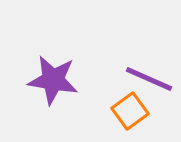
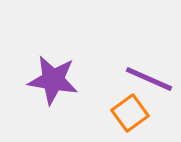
orange square: moved 2 px down
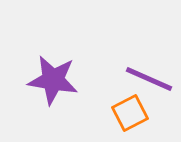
orange square: rotated 9 degrees clockwise
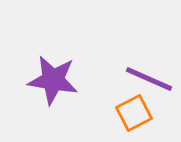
orange square: moved 4 px right
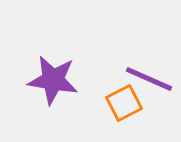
orange square: moved 10 px left, 10 px up
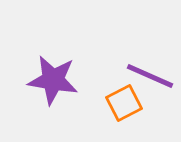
purple line: moved 1 px right, 3 px up
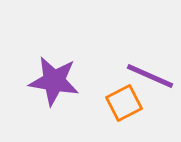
purple star: moved 1 px right, 1 px down
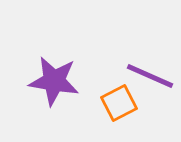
orange square: moved 5 px left
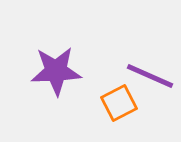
purple star: moved 2 px right, 10 px up; rotated 12 degrees counterclockwise
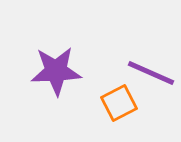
purple line: moved 1 px right, 3 px up
